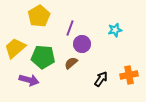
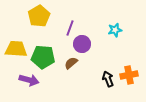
yellow trapezoid: moved 1 px right, 1 px down; rotated 45 degrees clockwise
black arrow: moved 7 px right; rotated 56 degrees counterclockwise
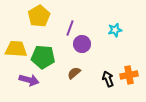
brown semicircle: moved 3 px right, 10 px down
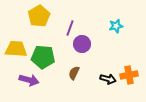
cyan star: moved 1 px right, 4 px up
brown semicircle: rotated 24 degrees counterclockwise
black arrow: rotated 126 degrees clockwise
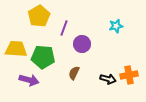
purple line: moved 6 px left
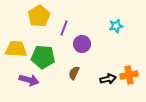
black arrow: rotated 28 degrees counterclockwise
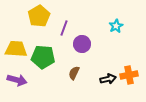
cyan star: rotated 16 degrees counterclockwise
purple arrow: moved 12 px left
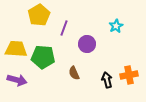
yellow pentagon: moved 1 px up
purple circle: moved 5 px right
brown semicircle: rotated 48 degrees counterclockwise
black arrow: moved 1 px left, 1 px down; rotated 91 degrees counterclockwise
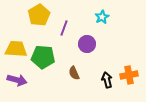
cyan star: moved 14 px left, 9 px up
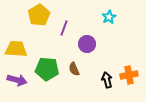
cyan star: moved 7 px right
green pentagon: moved 4 px right, 12 px down
brown semicircle: moved 4 px up
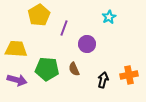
black arrow: moved 4 px left; rotated 28 degrees clockwise
